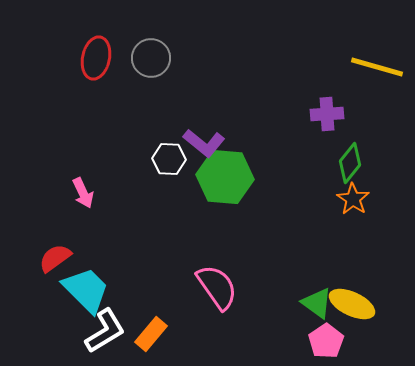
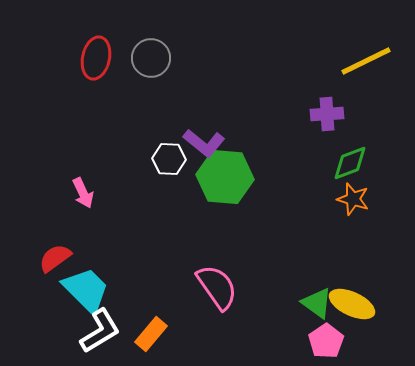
yellow line: moved 11 px left, 6 px up; rotated 42 degrees counterclockwise
green diamond: rotated 30 degrees clockwise
orange star: rotated 16 degrees counterclockwise
white L-shape: moved 5 px left
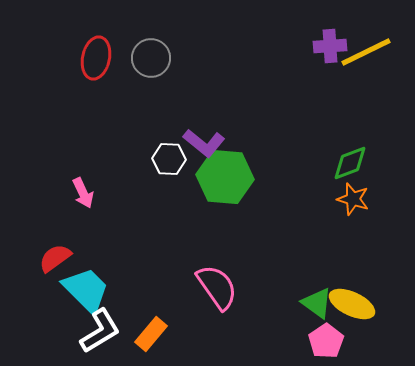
yellow line: moved 9 px up
purple cross: moved 3 px right, 68 px up
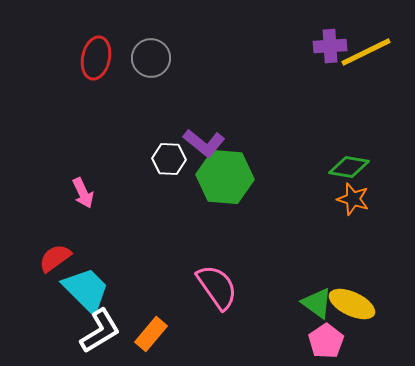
green diamond: moved 1 px left, 4 px down; rotated 30 degrees clockwise
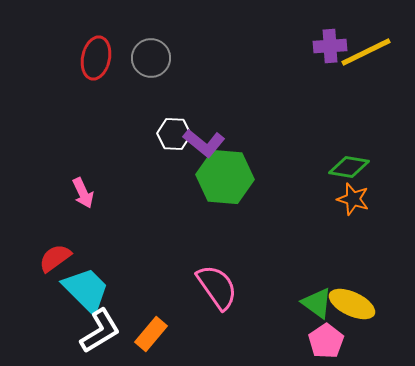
white hexagon: moved 5 px right, 25 px up
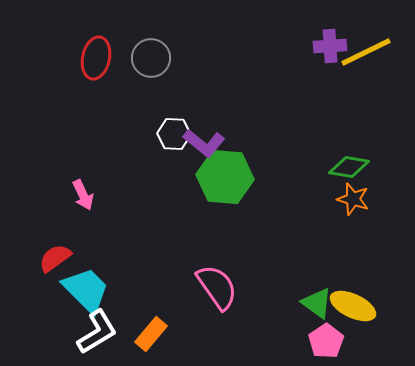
pink arrow: moved 2 px down
yellow ellipse: moved 1 px right, 2 px down
white L-shape: moved 3 px left, 1 px down
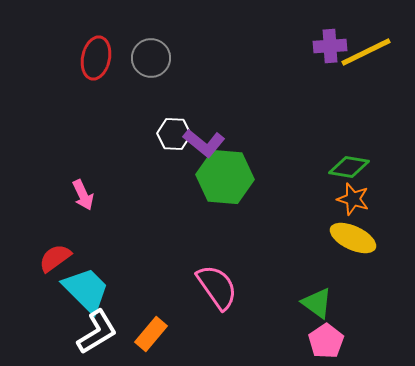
yellow ellipse: moved 68 px up
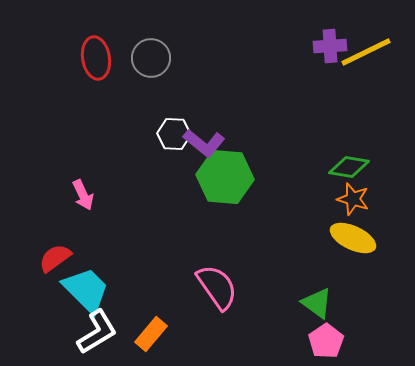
red ellipse: rotated 21 degrees counterclockwise
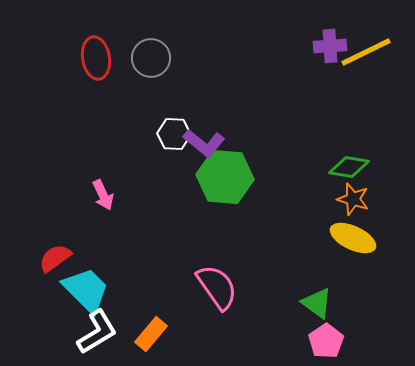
pink arrow: moved 20 px right
